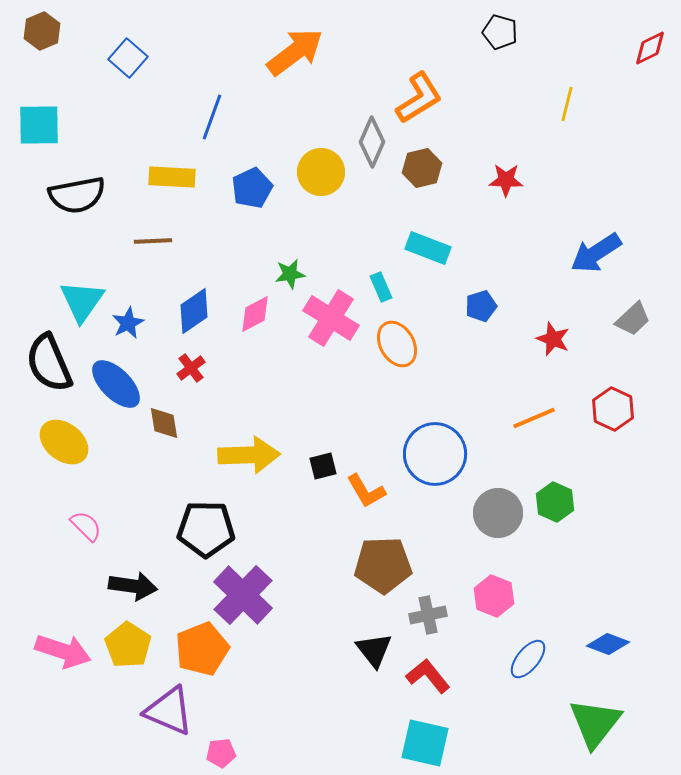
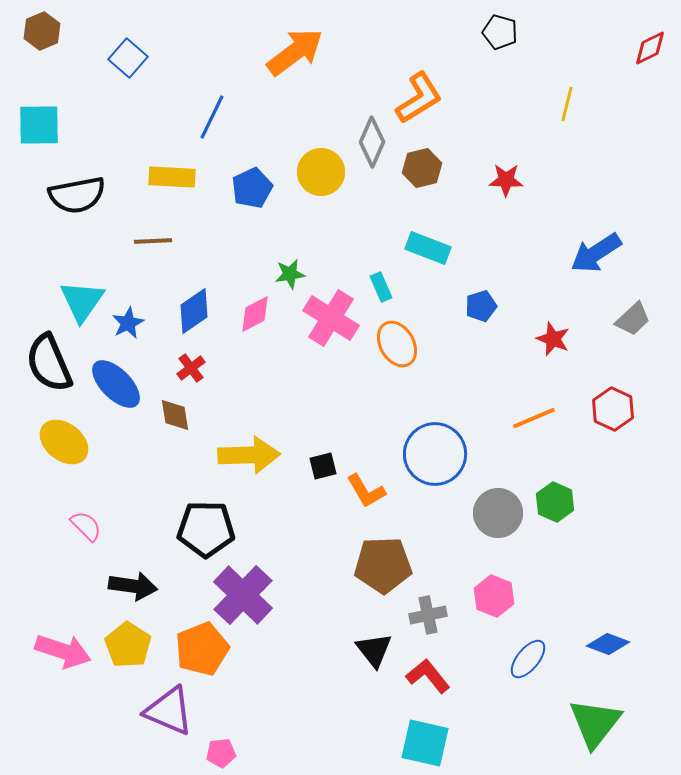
blue line at (212, 117): rotated 6 degrees clockwise
brown diamond at (164, 423): moved 11 px right, 8 px up
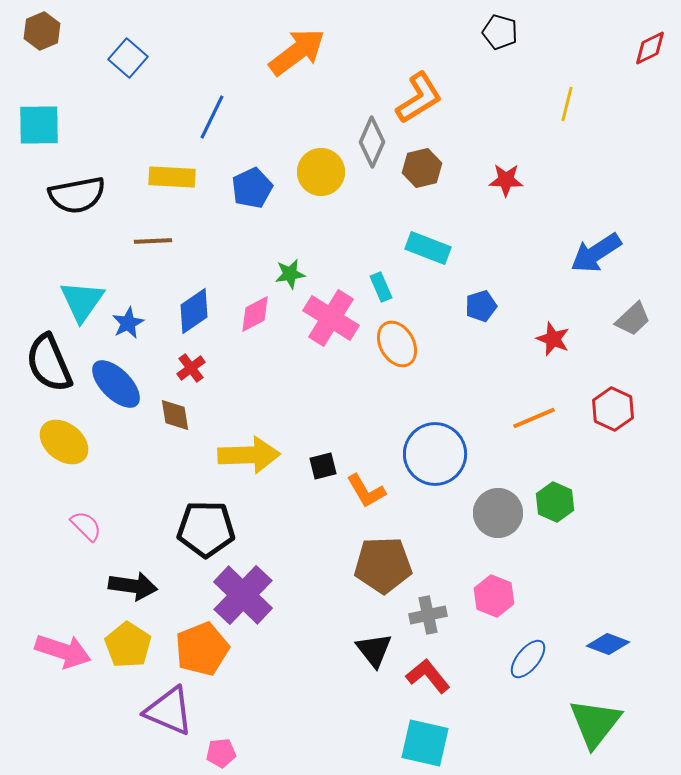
orange arrow at (295, 52): moved 2 px right
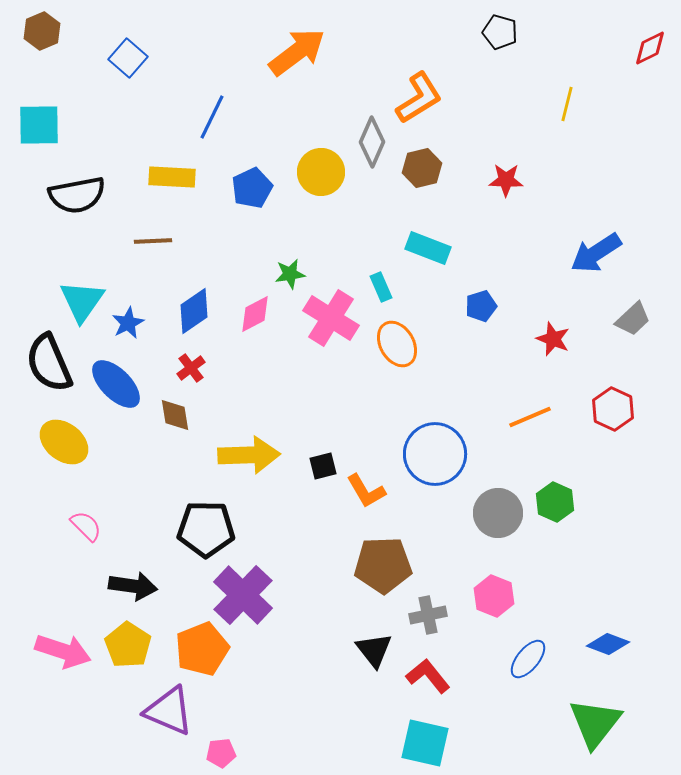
orange line at (534, 418): moved 4 px left, 1 px up
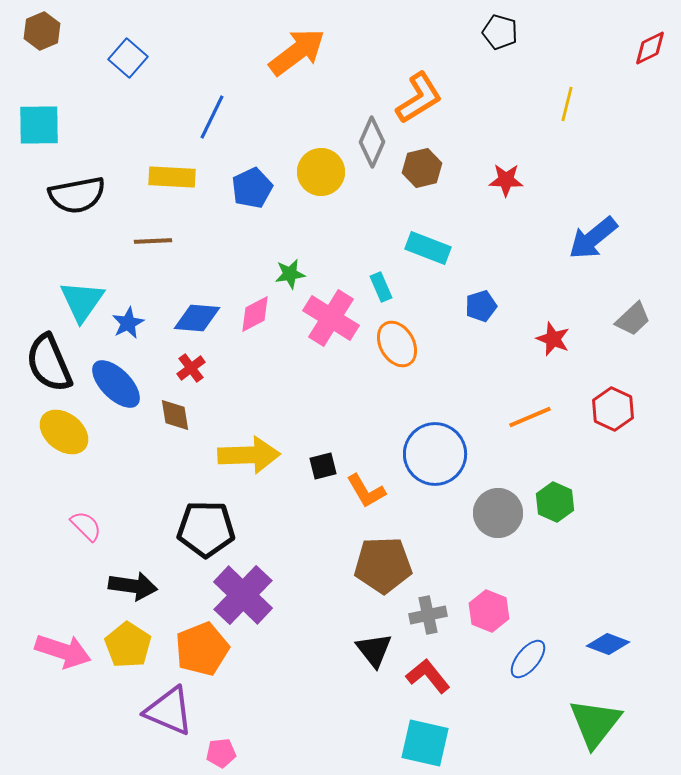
blue arrow at (596, 253): moved 3 px left, 15 px up; rotated 6 degrees counterclockwise
blue diamond at (194, 311): moved 3 px right, 7 px down; rotated 39 degrees clockwise
yellow ellipse at (64, 442): moved 10 px up
pink hexagon at (494, 596): moved 5 px left, 15 px down
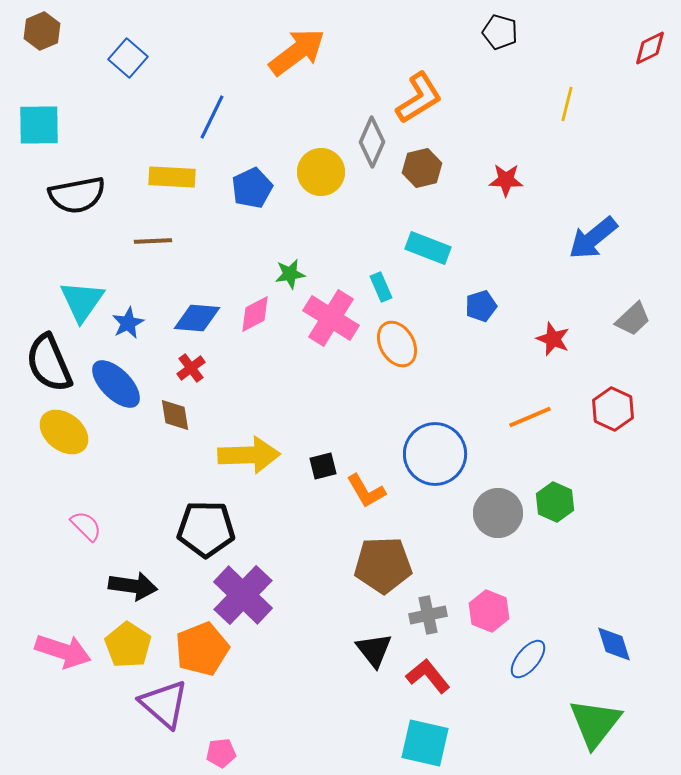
blue diamond at (608, 644): moved 6 px right; rotated 51 degrees clockwise
purple triangle at (169, 711): moved 5 px left, 7 px up; rotated 18 degrees clockwise
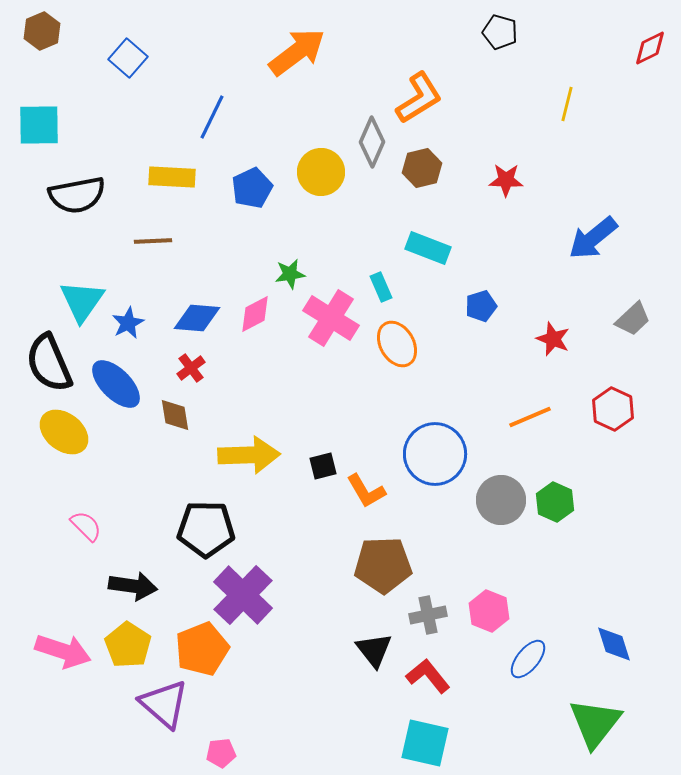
gray circle at (498, 513): moved 3 px right, 13 px up
